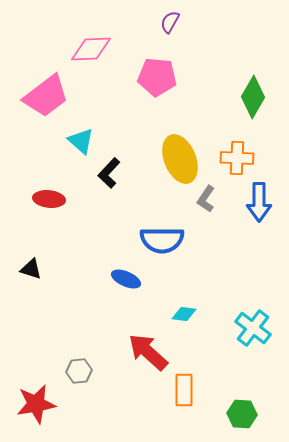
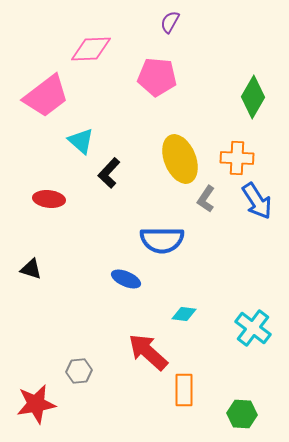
blue arrow: moved 2 px left, 1 px up; rotated 33 degrees counterclockwise
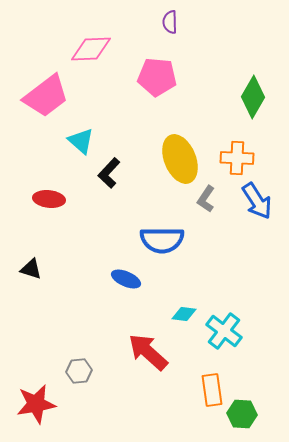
purple semicircle: rotated 30 degrees counterclockwise
cyan cross: moved 29 px left, 3 px down
orange rectangle: moved 28 px right; rotated 8 degrees counterclockwise
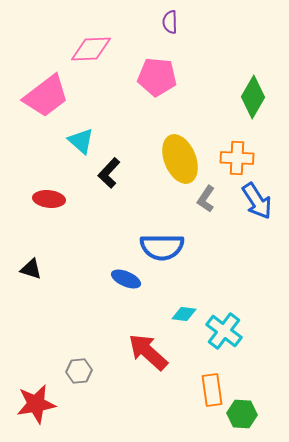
blue semicircle: moved 7 px down
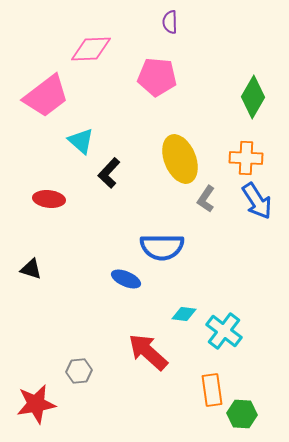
orange cross: moved 9 px right
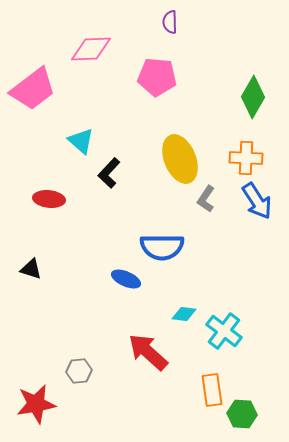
pink trapezoid: moved 13 px left, 7 px up
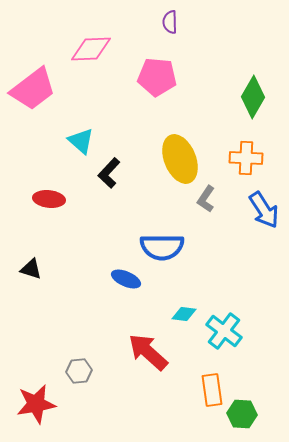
blue arrow: moved 7 px right, 9 px down
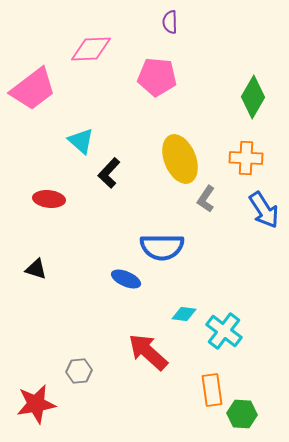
black triangle: moved 5 px right
